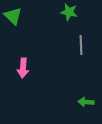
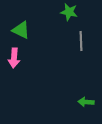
green triangle: moved 8 px right, 14 px down; rotated 18 degrees counterclockwise
gray line: moved 4 px up
pink arrow: moved 9 px left, 10 px up
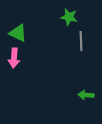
green star: moved 5 px down
green triangle: moved 3 px left, 3 px down
green arrow: moved 7 px up
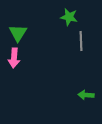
green triangle: rotated 36 degrees clockwise
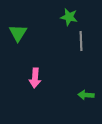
pink arrow: moved 21 px right, 20 px down
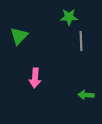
green star: rotated 12 degrees counterclockwise
green triangle: moved 1 px right, 3 px down; rotated 12 degrees clockwise
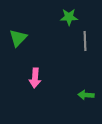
green triangle: moved 1 px left, 2 px down
gray line: moved 4 px right
